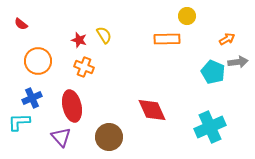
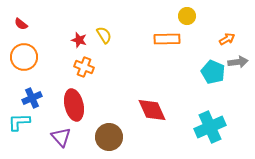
orange circle: moved 14 px left, 4 px up
red ellipse: moved 2 px right, 1 px up
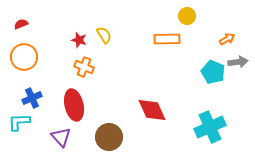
red semicircle: rotated 120 degrees clockwise
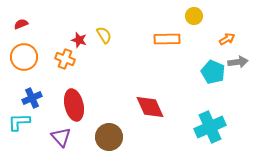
yellow circle: moved 7 px right
orange cross: moved 19 px left, 8 px up
red diamond: moved 2 px left, 3 px up
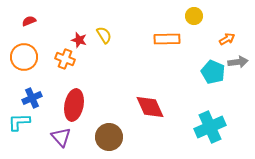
red semicircle: moved 8 px right, 3 px up
red ellipse: rotated 24 degrees clockwise
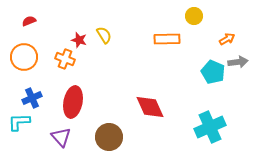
red ellipse: moved 1 px left, 3 px up
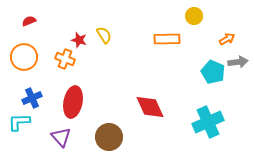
cyan cross: moved 2 px left, 5 px up
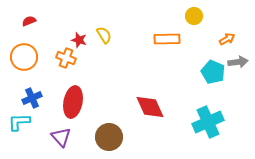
orange cross: moved 1 px right, 1 px up
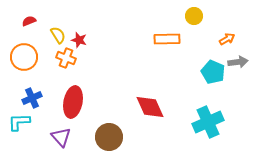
yellow semicircle: moved 46 px left
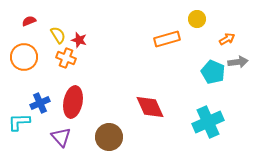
yellow circle: moved 3 px right, 3 px down
orange rectangle: rotated 15 degrees counterclockwise
blue cross: moved 8 px right, 5 px down
